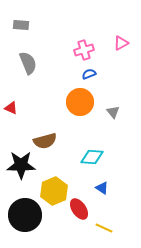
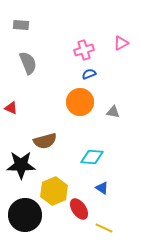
gray triangle: rotated 40 degrees counterclockwise
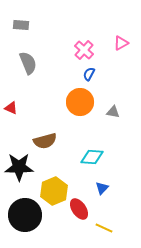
pink cross: rotated 30 degrees counterclockwise
blue semicircle: rotated 40 degrees counterclockwise
black star: moved 2 px left, 2 px down
blue triangle: rotated 40 degrees clockwise
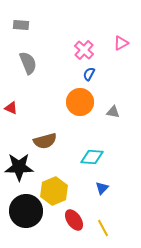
red ellipse: moved 5 px left, 11 px down
black circle: moved 1 px right, 4 px up
yellow line: moved 1 px left; rotated 36 degrees clockwise
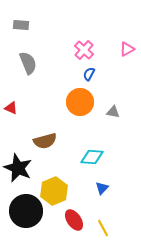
pink triangle: moved 6 px right, 6 px down
black star: moved 1 px left, 1 px down; rotated 24 degrees clockwise
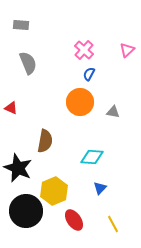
pink triangle: moved 1 px down; rotated 14 degrees counterclockwise
brown semicircle: rotated 65 degrees counterclockwise
blue triangle: moved 2 px left
yellow line: moved 10 px right, 4 px up
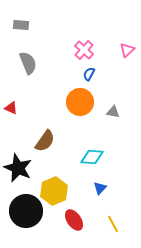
brown semicircle: rotated 25 degrees clockwise
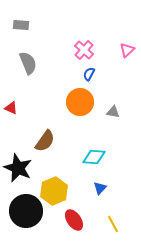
cyan diamond: moved 2 px right
